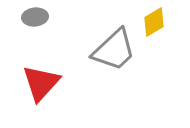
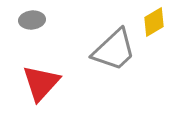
gray ellipse: moved 3 px left, 3 px down
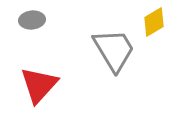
gray trapezoid: rotated 78 degrees counterclockwise
red triangle: moved 2 px left, 2 px down
